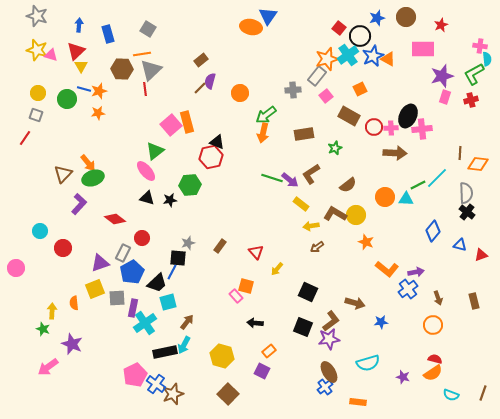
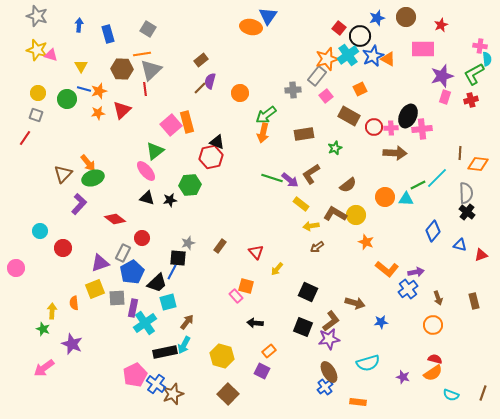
red triangle at (76, 51): moved 46 px right, 59 px down
pink arrow at (48, 367): moved 4 px left, 1 px down
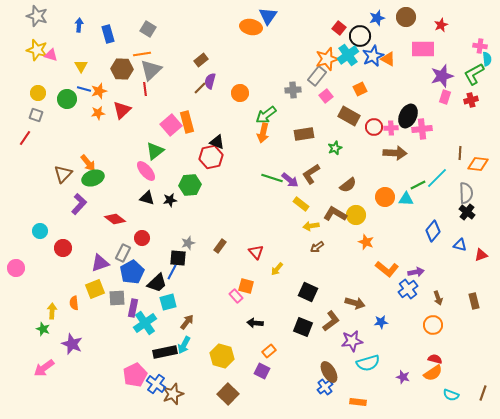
purple star at (329, 339): moved 23 px right, 2 px down
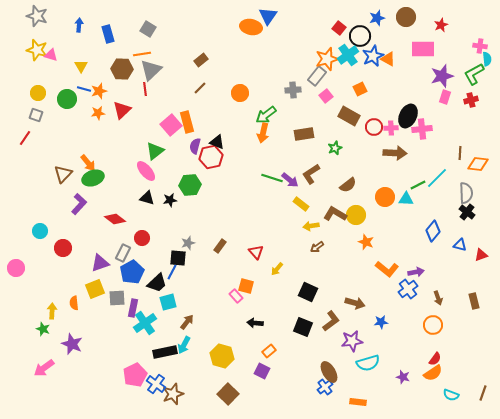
purple semicircle at (210, 81): moved 15 px left, 65 px down
red semicircle at (435, 359): rotated 112 degrees clockwise
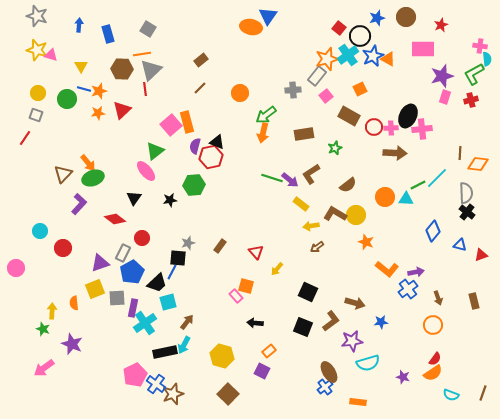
green hexagon at (190, 185): moved 4 px right
black triangle at (147, 198): moved 13 px left; rotated 49 degrees clockwise
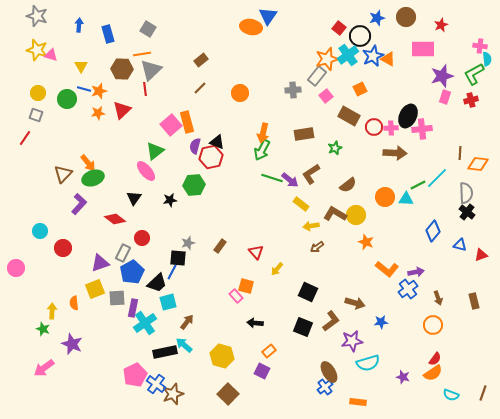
green arrow at (266, 115): moved 4 px left, 35 px down; rotated 25 degrees counterclockwise
cyan arrow at (184, 345): rotated 102 degrees clockwise
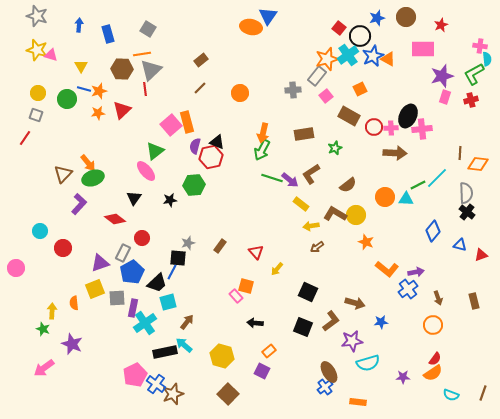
purple star at (403, 377): rotated 16 degrees counterclockwise
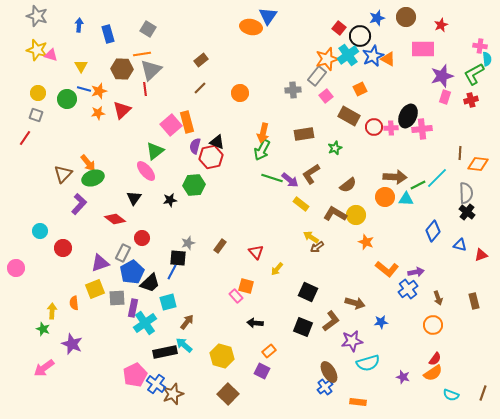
brown arrow at (395, 153): moved 24 px down
yellow arrow at (311, 226): moved 11 px down; rotated 42 degrees clockwise
black trapezoid at (157, 283): moved 7 px left
purple star at (403, 377): rotated 16 degrees clockwise
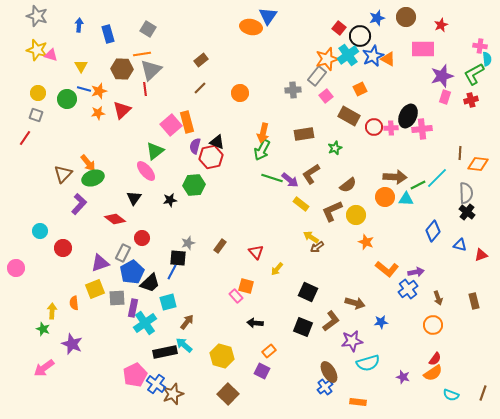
brown L-shape at (335, 214): moved 3 px left, 3 px up; rotated 55 degrees counterclockwise
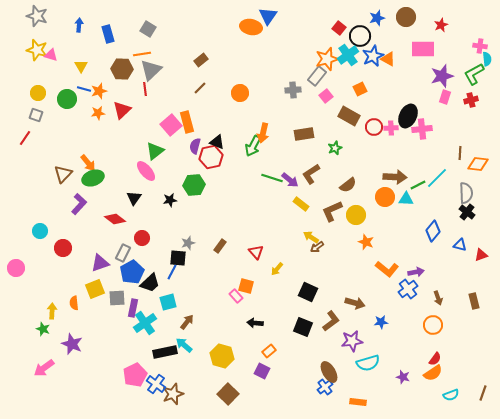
green arrow at (262, 150): moved 9 px left, 4 px up
cyan semicircle at (451, 395): rotated 42 degrees counterclockwise
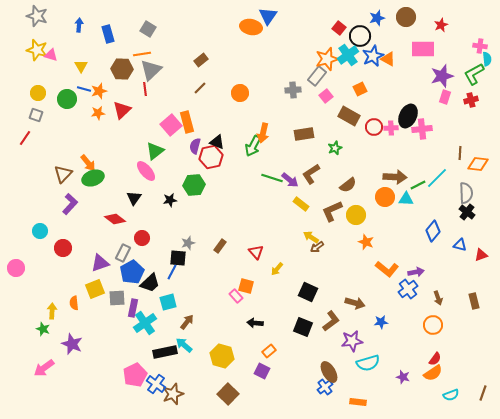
purple L-shape at (79, 204): moved 9 px left
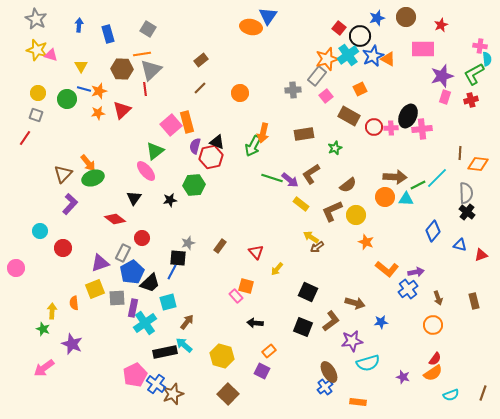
gray star at (37, 16): moved 1 px left, 3 px down; rotated 10 degrees clockwise
